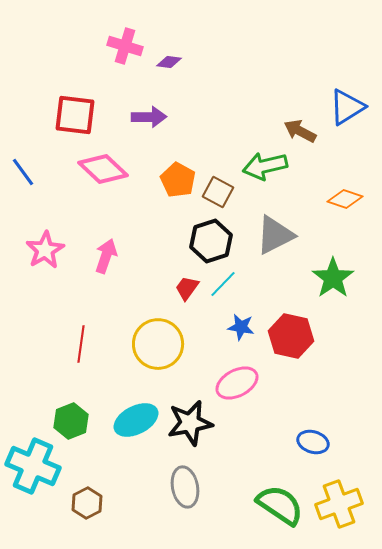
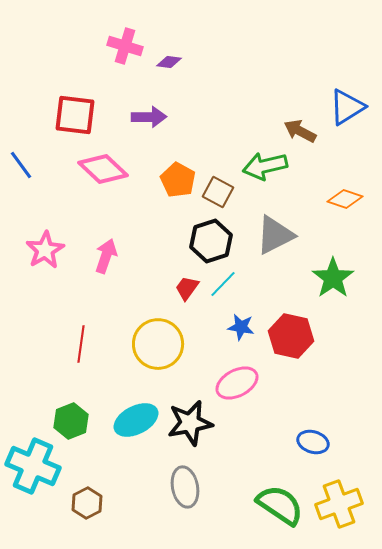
blue line: moved 2 px left, 7 px up
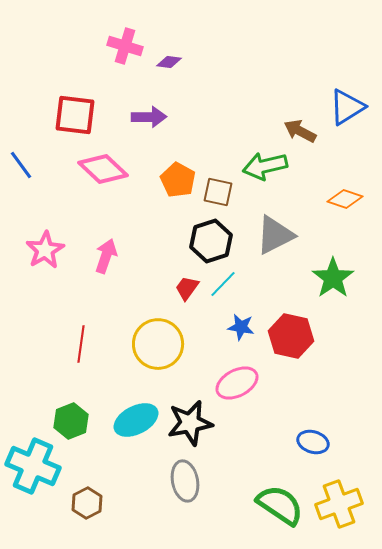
brown square: rotated 16 degrees counterclockwise
gray ellipse: moved 6 px up
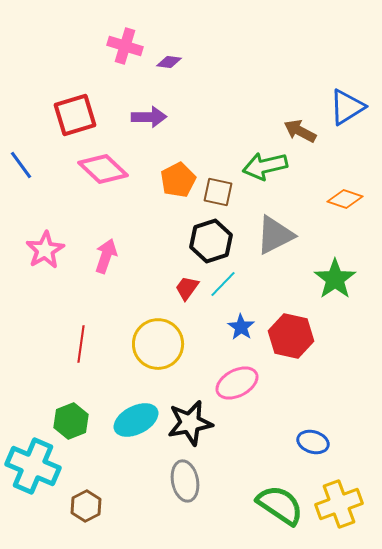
red square: rotated 24 degrees counterclockwise
orange pentagon: rotated 16 degrees clockwise
green star: moved 2 px right, 1 px down
blue star: rotated 24 degrees clockwise
brown hexagon: moved 1 px left, 3 px down
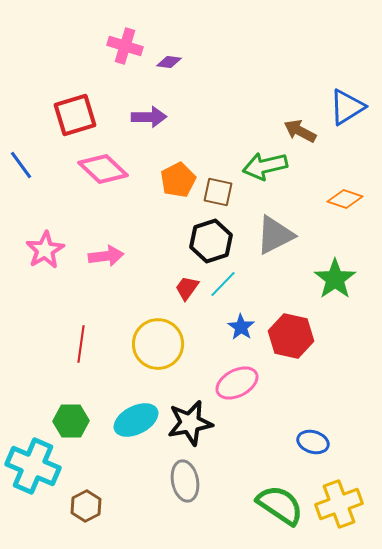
pink arrow: rotated 64 degrees clockwise
green hexagon: rotated 20 degrees clockwise
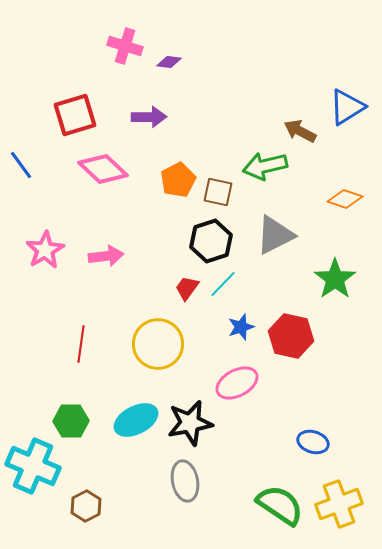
blue star: rotated 20 degrees clockwise
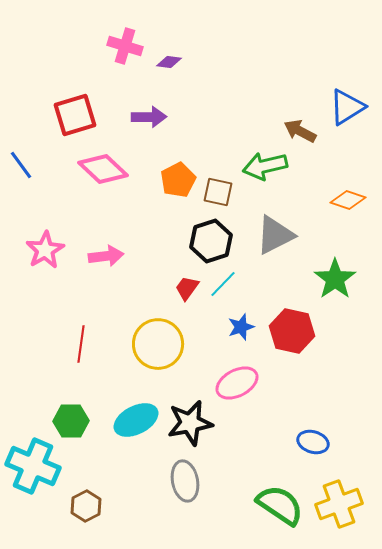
orange diamond: moved 3 px right, 1 px down
red hexagon: moved 1 px right, 5 px up
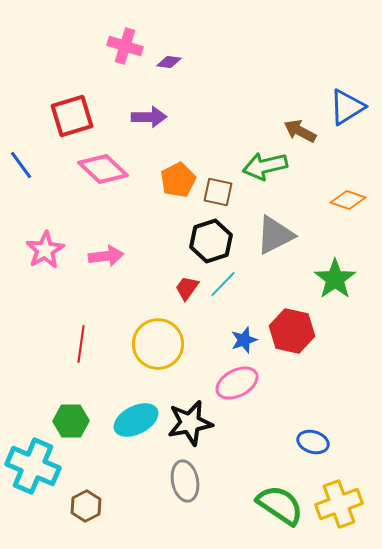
red square: moved 3 px left, 1 px down
blue star: moved 3 px right, 13 px down
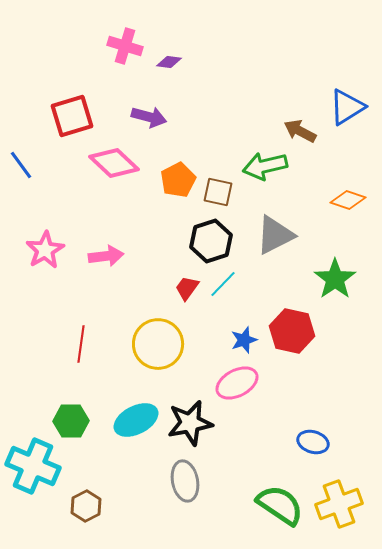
purple arrow: rotated 16 degrees clockwise
pink diamond: moved 11 px right, 6 px up
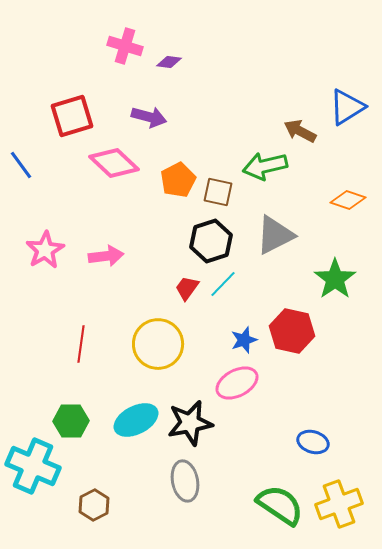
brown hexagon: moved 8 px right, 1 px up
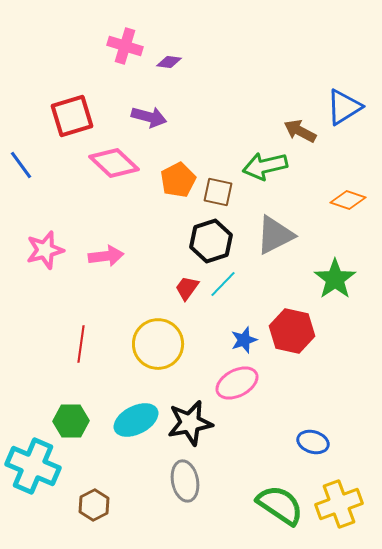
blue triangle: moved 3 px left
pink star: rotated 15 degrees clockwise
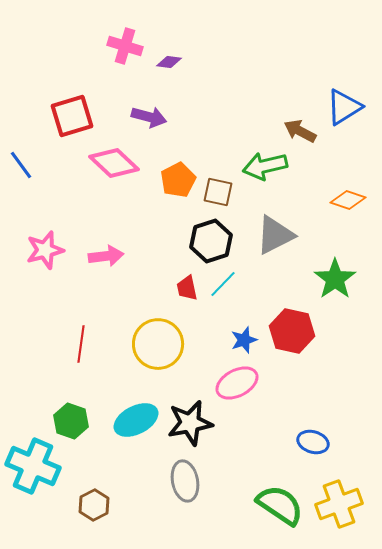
red trapezoid: rotated 48 degrees counterclockwise
green hexagon: rotated 20 degrees clockwise
